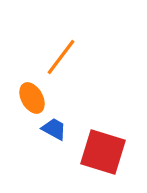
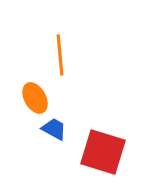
orange line: moved 1 px left, 2 px up; rotated 42 degrees counterclockwise
orange ellipse: moved 3 px right
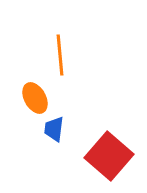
blue trapezoid: rotated 112 degrees counterclockwise
red square: moved 6 px right, 4 px down; rotated 24 degrees clockwise
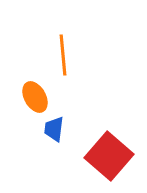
orange line: moved 3 px right
orange ellipse: moved 1 px up
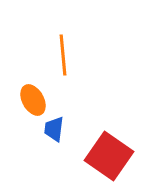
orange ellipse: moved 2 px left, 3 px down
red square: rotated 6 degrees counterclockwise
